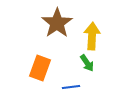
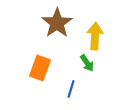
yellow arrow: moved 3 px right
blue line: moved 2 px down; rotated 66 degrees counterclockwise
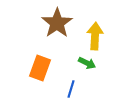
green arrow: rotated 30 degrees counterclockwise
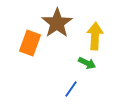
orange rectangle: moved 10 px left, 25 px up
blue line: rotated 18 degrees clockwise
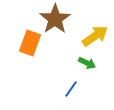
brown star: moved 2 px left, 4 px up
yellow arrow: rotated 52 degrees clockwise
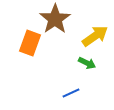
blue line: moved 4 px down; rotated 30 degrees clockwise
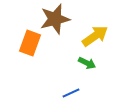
brown star: rotated 20 degrees clockwise
